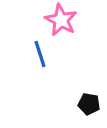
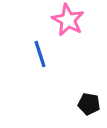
pink star: moved 7 px right
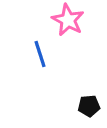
black pentagon: moved 2 px down; rotated 15 degrees counterclockwise
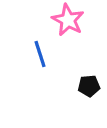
black pentagon: moved 20 px up
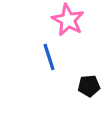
blue line: moved 9 px right, 3 px down
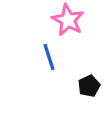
black pentagon: rotated 20 degrees counterclockwise
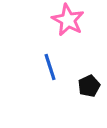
blue line: moved 1 px right, 10 px down
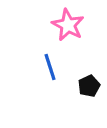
pink star: moved 5 px down
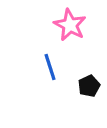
pink star: moved 2 px right
